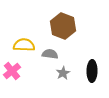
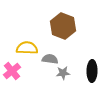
yellow semicircle: moved 3 px right, 3 px down
gray semicircle: moved 5 px down
gray star: rotated 24 degrees clockwise
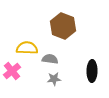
gray star: moved 9 px left, 6 px down
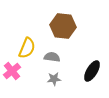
brown hexagon: rotated 15 degrees counterclockwise
yellow semicircle: rotated 110 degrees clockwise
gray semicircle: moved 2 px right, 2 px up
black ellipse: rotated 30 degrees clockwise
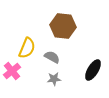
gray semicircle: rotated 21 degrees clockwise
black ellipse: moved 1 px right, 1 px up
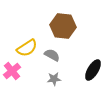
yellow semicircle: rotated 35 degrees clockwise
gray semicircle: moved 2 px up
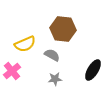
brown hexagon: moved 3 px down
yellow semicircle: moved 2 px left, 4 px up; rotated 10 degrees clockwise
gray star: moved 1 px right
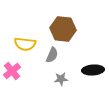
yellow semicircle: rotated 30 degrees clockwise
gray semicircle: rotated 84 degrees clockwise
black ellipse: rotated 55 degrees clockwise
gray star: moved 6 px right
